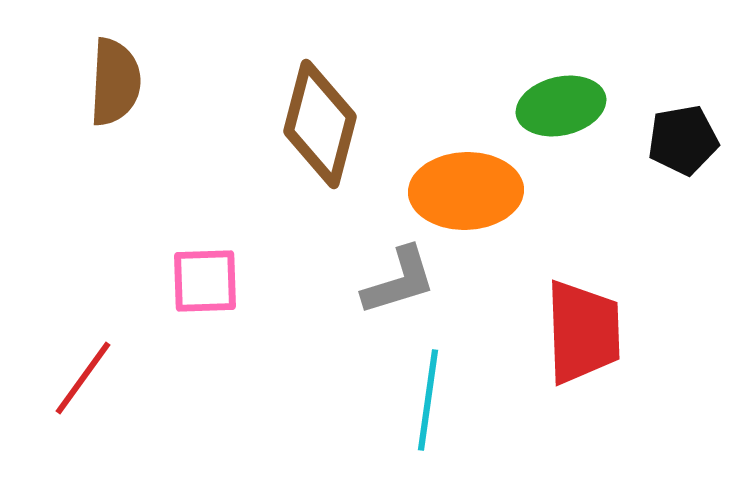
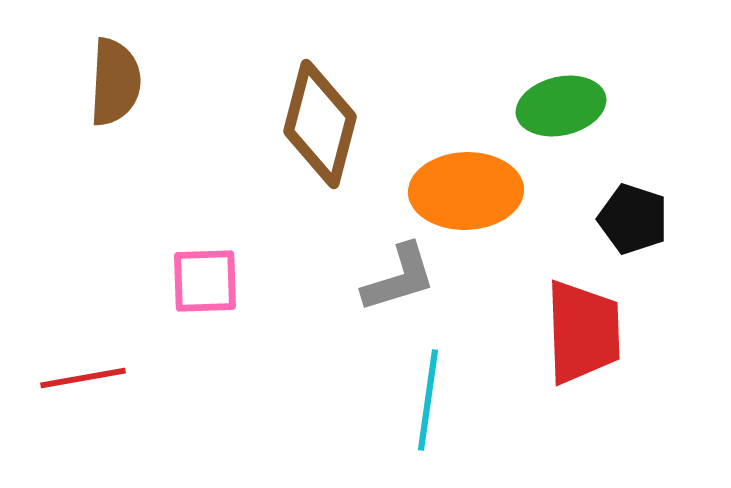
black pentagon: moved 50 px left, 79 px down; rotated 28 degrees clockwise
gray L-shape: moved 3 px up
red line: rotated 44 degrees clockwise
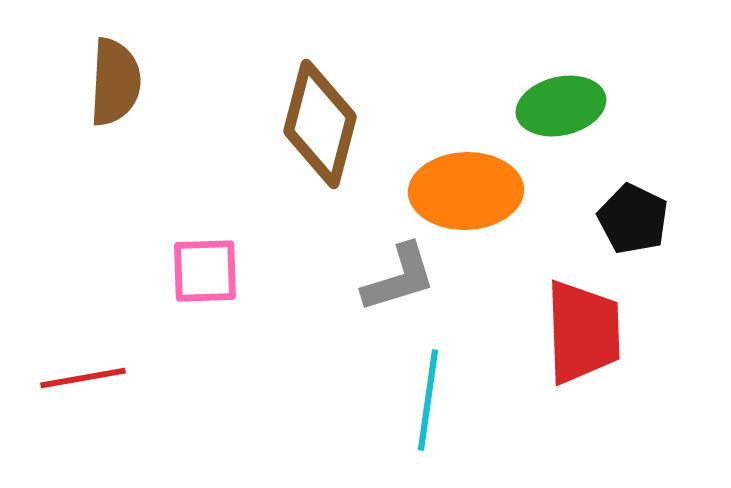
black pentagon: rotated 8 degrees clockwise
pink square: moved 10 px up
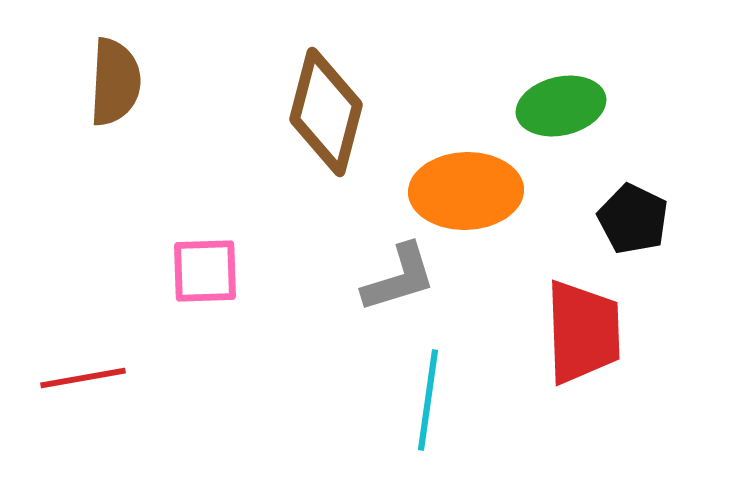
brown diamond: moved 6 px right, 12 px up
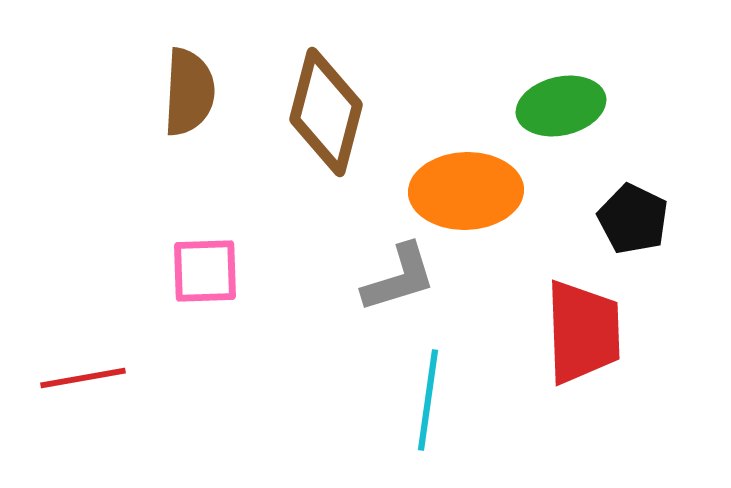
brown semicircle: moved 74 px right, 10 px down
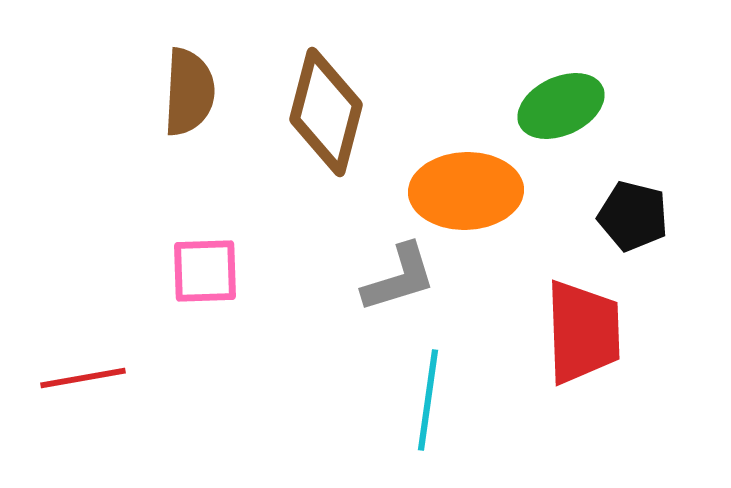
green ellipse: rotated 12 degrees counterclockwise
black pentagon: moved 3 px up; rotated 12 degrees counterclockwise
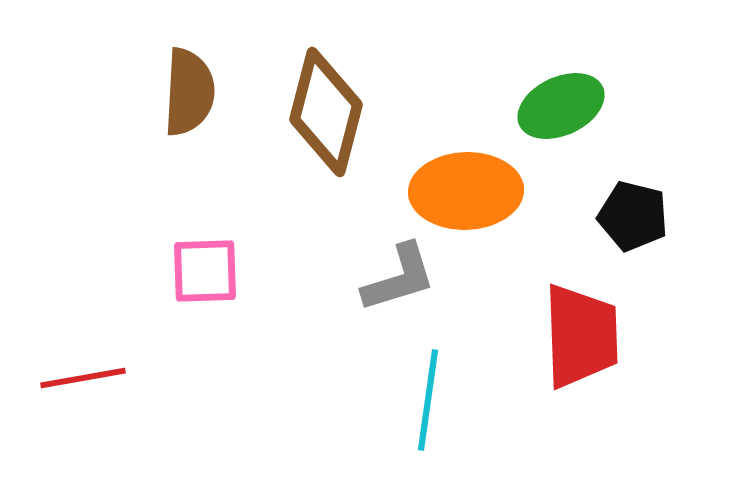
red trapezoid: moved 2 px left, 4 px down
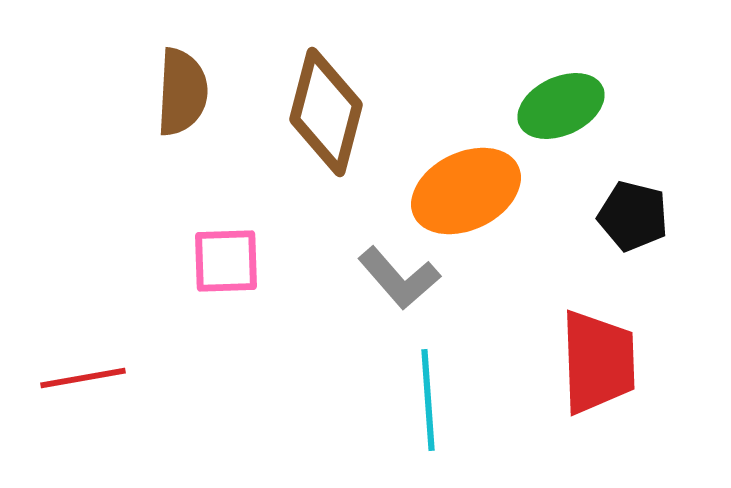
brown semicircle: moved 7 px left
orange ellipse: rotated 24 degrees counterclockwise
pink square: moved 21 px right, 10 px up
gray L-shape: rotated 66 degrees clockwise
red trapezoid: moved 17 px right, 26 px down
cyan line: rotated 12 degrees counterclockwise
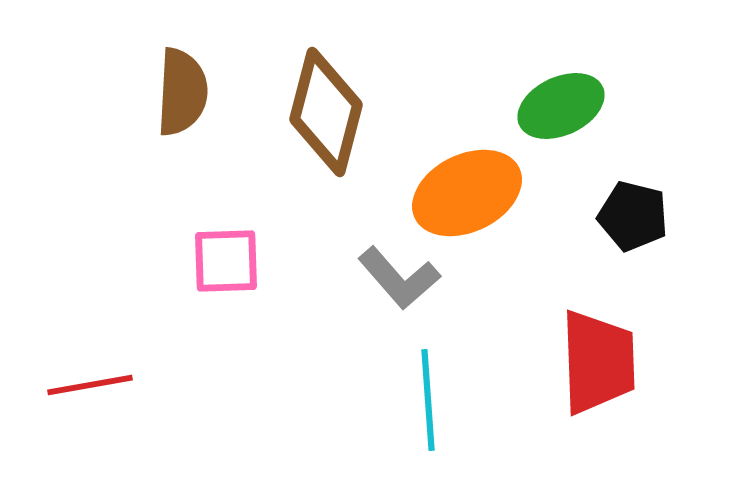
orange ellipse: moved 1 px right, 2 px down
red line: moved 7 px right, 7 px down
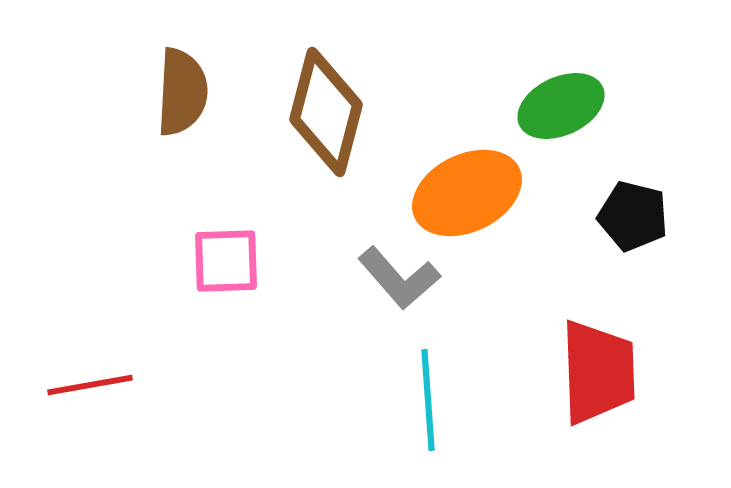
red trapezoid: moved 10 px down
